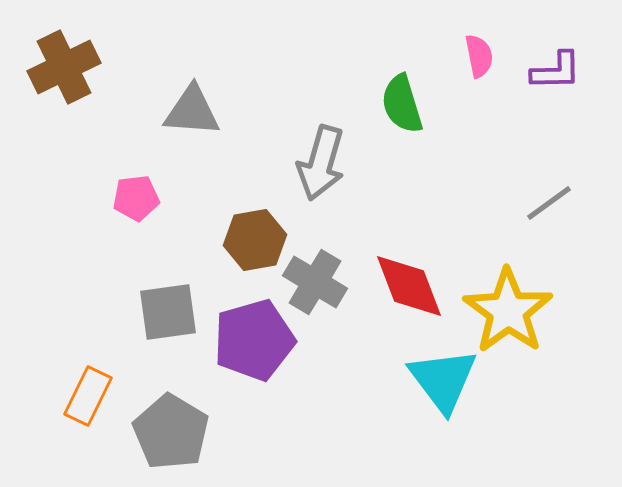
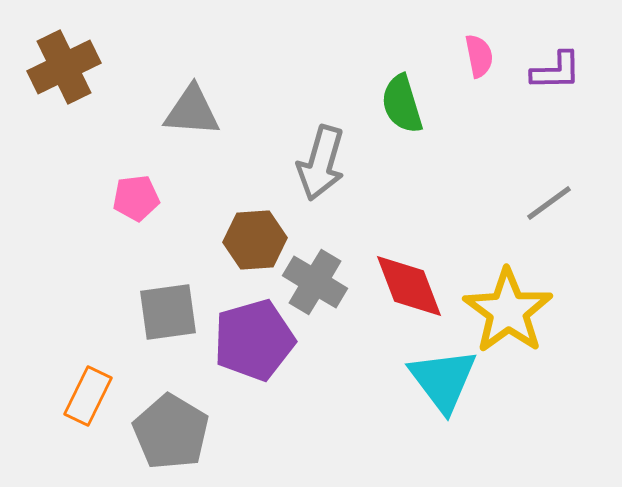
brown hexagon: rotated 6 degrees clockwise
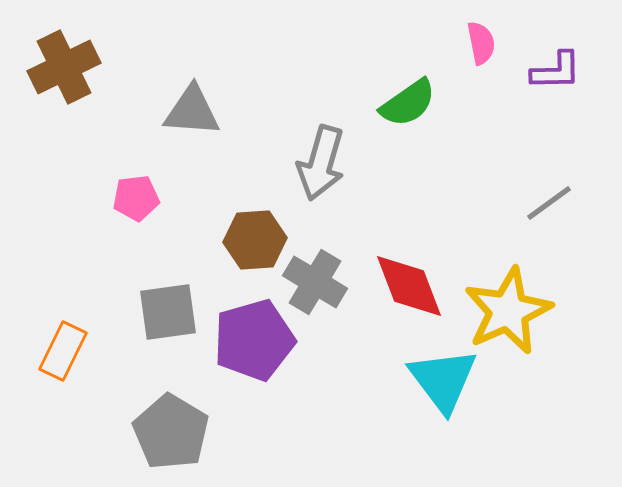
pink semicircle: moved 2 px right, 13 px up
green semicircle: moved 6 px right, 1 px up; rotated 108 degrees counterclockwise
yellow star: rotated 12 degrees clockwise
orange rectangle: moved 25 px left, 45 px up
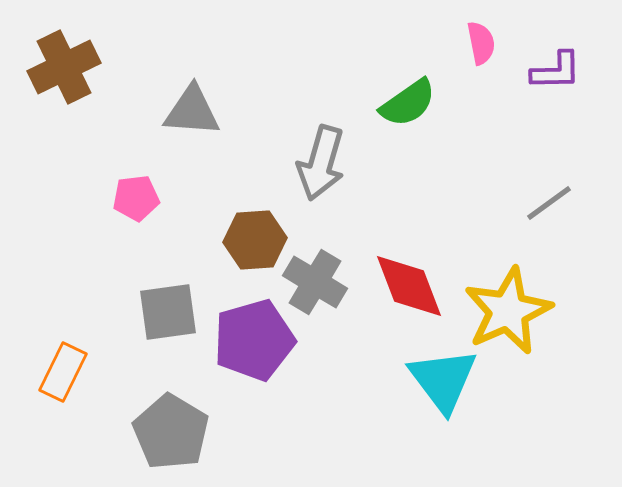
orange rectangle: moved 21 px down
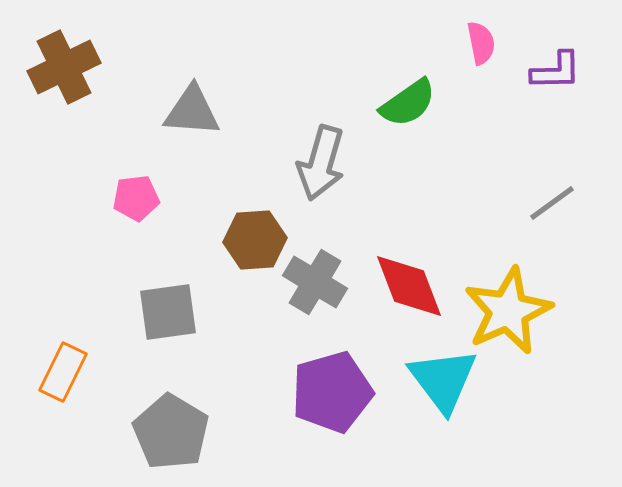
gray line: moved 3 px right
purple pentagon: moved 78 px right, 52 px down
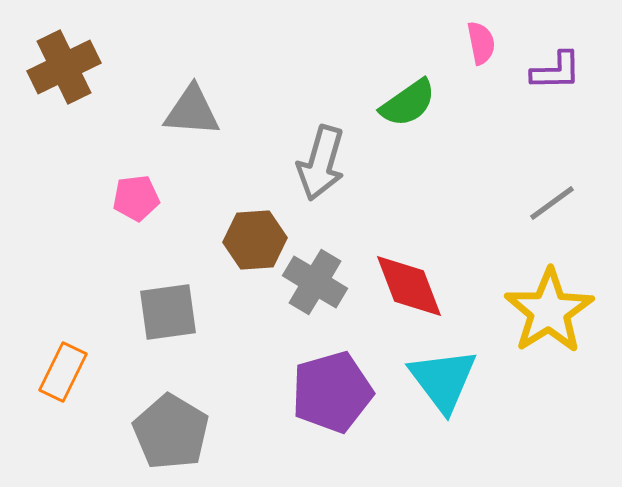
yellow star: moved 41 px right; rotated 8 degrees counterclockwise
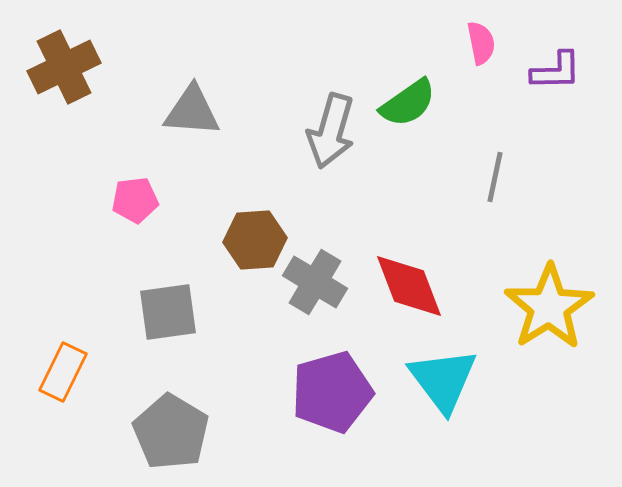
gray arrow: moved 10 px right, 32 px up
pink pentagon: moved 1 px left, 2 px down
gray line: moved 57 px left, 26 px up; rotated 42 degrees counterclockwise
yellow star: moved 4 px up
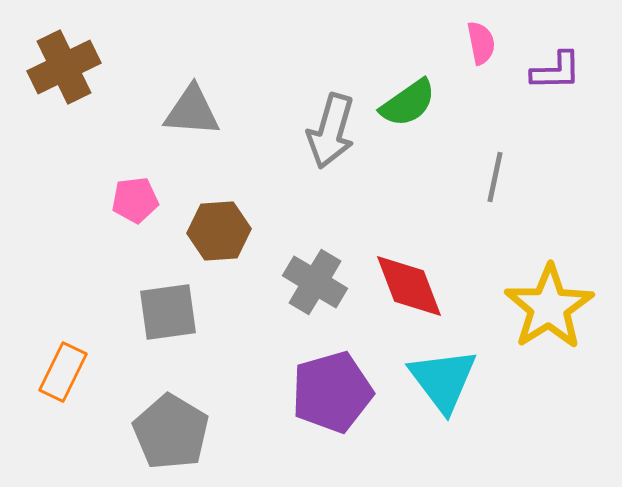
brown hexagon: moved 36 px left, 9 px up
